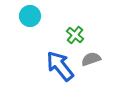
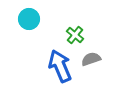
cyan circle: moved 1 px left, 3 px down
blue arrow: rotated 16 degrees clockwise
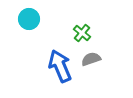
green cross: moved 7 px right, 2 px up
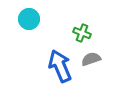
green cross: rotated 18 degrees counterclockwise
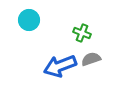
cyan circle: moved 1 px down
blue arrow: rotated 88 degrees counterclockwise
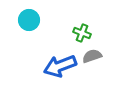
gray semicircle: moved 1 px right, 3 px up
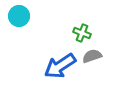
cyan circle: moved 10 px left, 4 px up
blue arrow: rotated 12 degrees counterclockwise
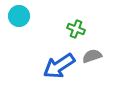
green cross: moved 6 px left, 4 px up
blue arrow: moved 1 px left
